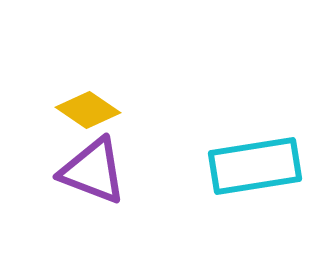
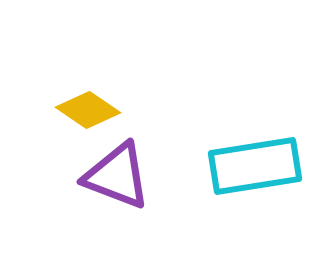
purple triangle: moved 24 px right, 5 px down
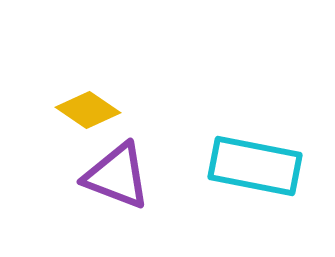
cyan rectangle: rotated 20 degrees clockwise
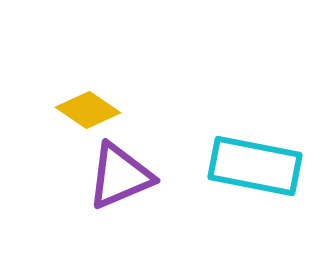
purple triangle: moved 3 px right; rotated 44 degrees counterclockwise
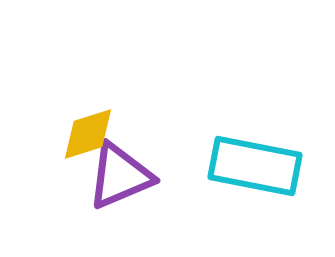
yellow diamond: moved 24 px down; rotated 52 degrees counterclockwise
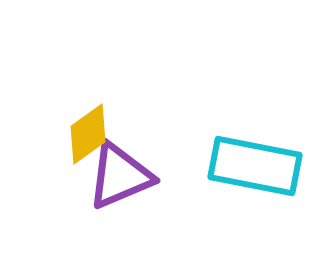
yellow diamond: rotated 18 degrees counterclockwise
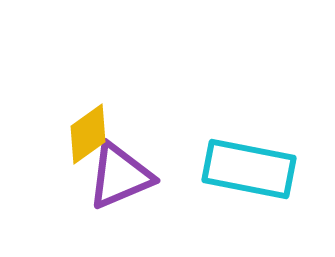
cyan rectangle: moved 6 px left, 3 px down
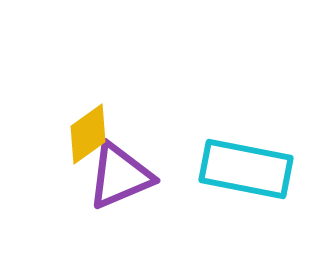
cyan rectangle: moved 3 px left
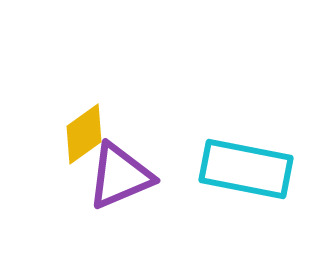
yellow diamond: moved 4 px left
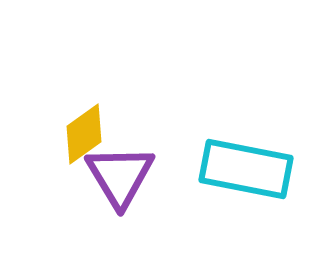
purple triangle: rotated 38 degrees counterclockwise
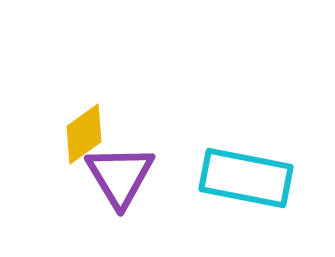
cyan rectangle: moved 9 px down
